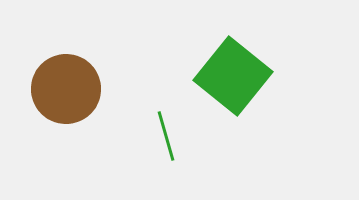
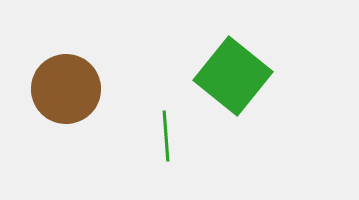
green line: rotated 12 degrees clockwise
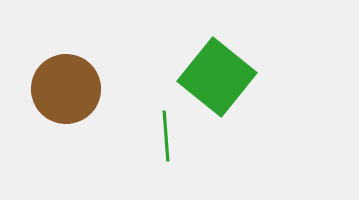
green square: moved 16 px left, 1 px down
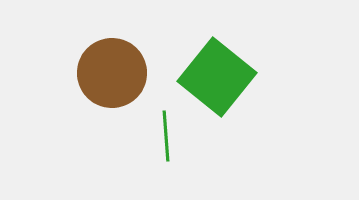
brown circle: moved 46 px right, 16 px up
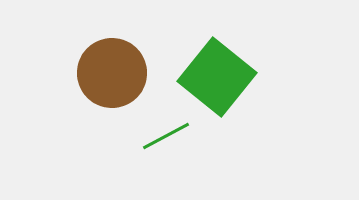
green line: rotated 66 degrees clockwise
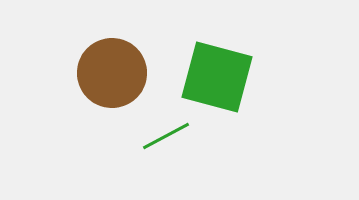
green square: rotated 24 degrees counterclockwise
